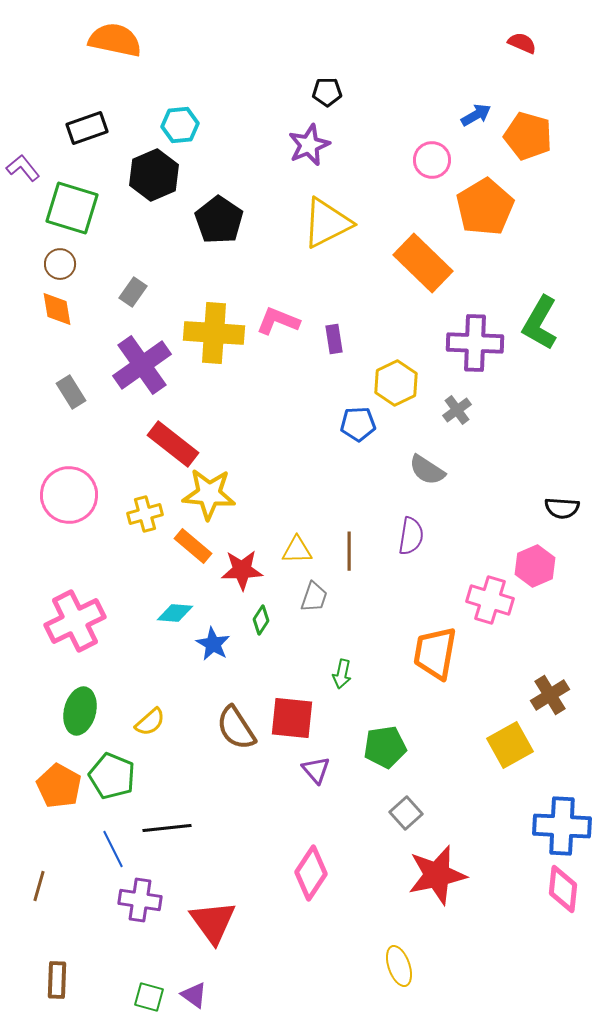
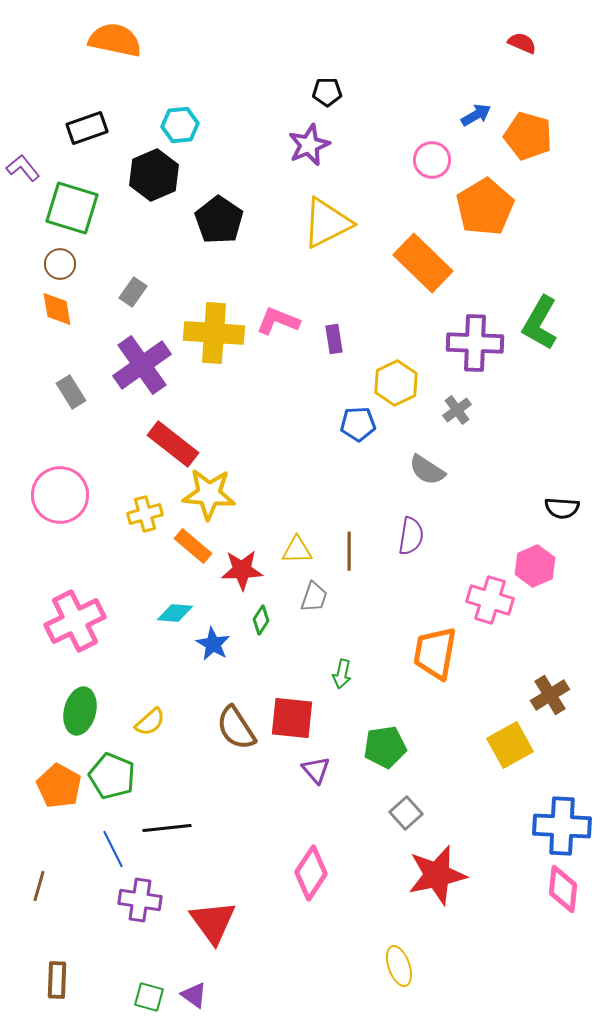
pink circle at (69, 495): moved 9 px left
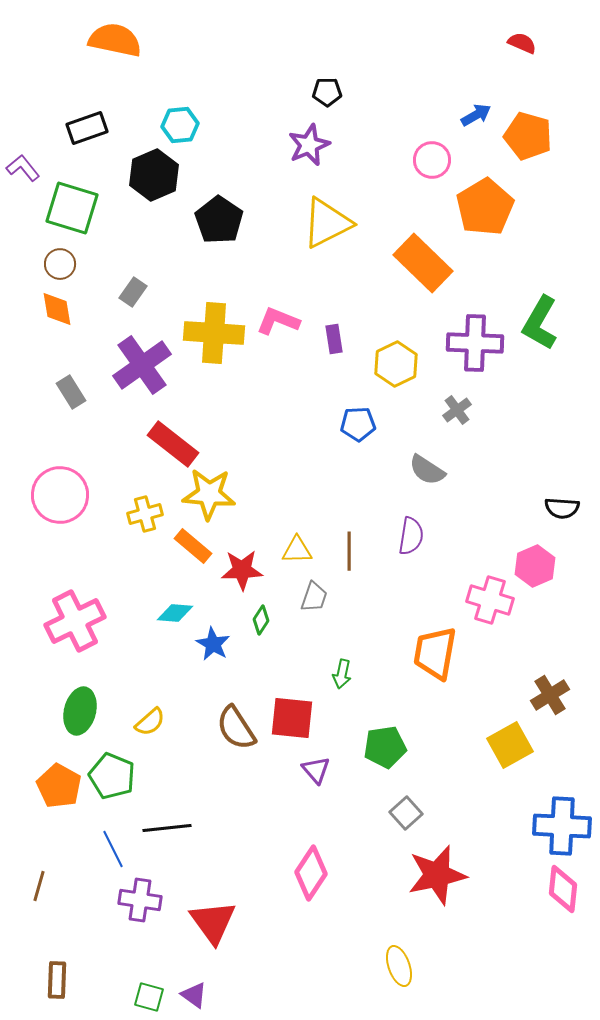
yellow hexagon at (396, 383): moved 19 px up
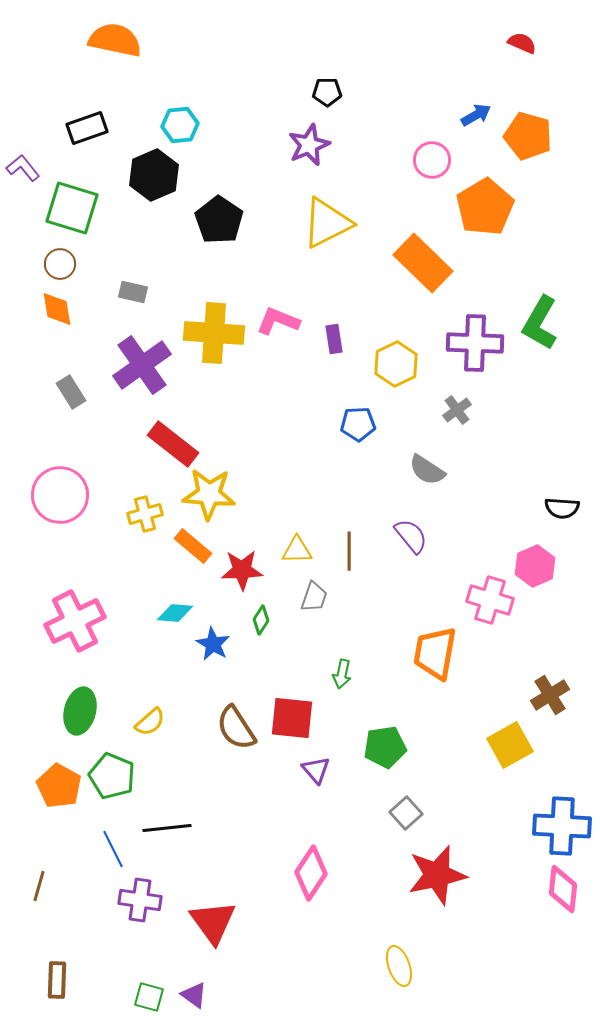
gray rectangle at (133, 292): rotated 68 degrees clockwise
purple semicircle at (411, 536): rotated 48 degrees counterclockwise
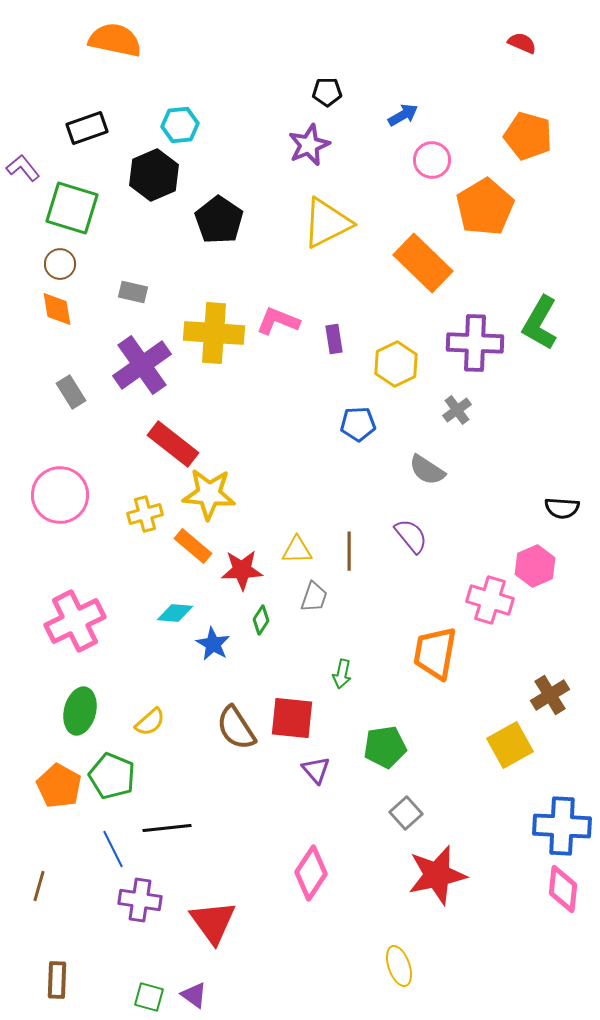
blue arrow at (476, 115): moved 73 px left
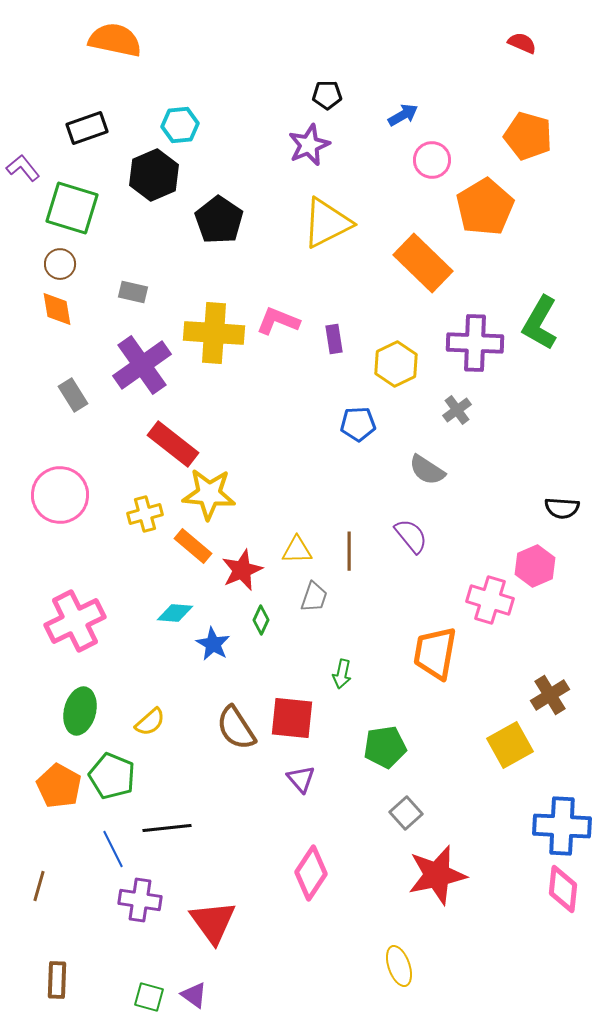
black pentagon at (327, 92): moved 3 px down
gray rectangle at (71, 392): moved 2 px right, 3 px down
red star at (242, 570): rotated 21 degrees counterclockwise
green diamond at (261, 620): rotated 8 degrees counterclockwise
purple triangle at (316, 770): moved 15 px left, 9 px down
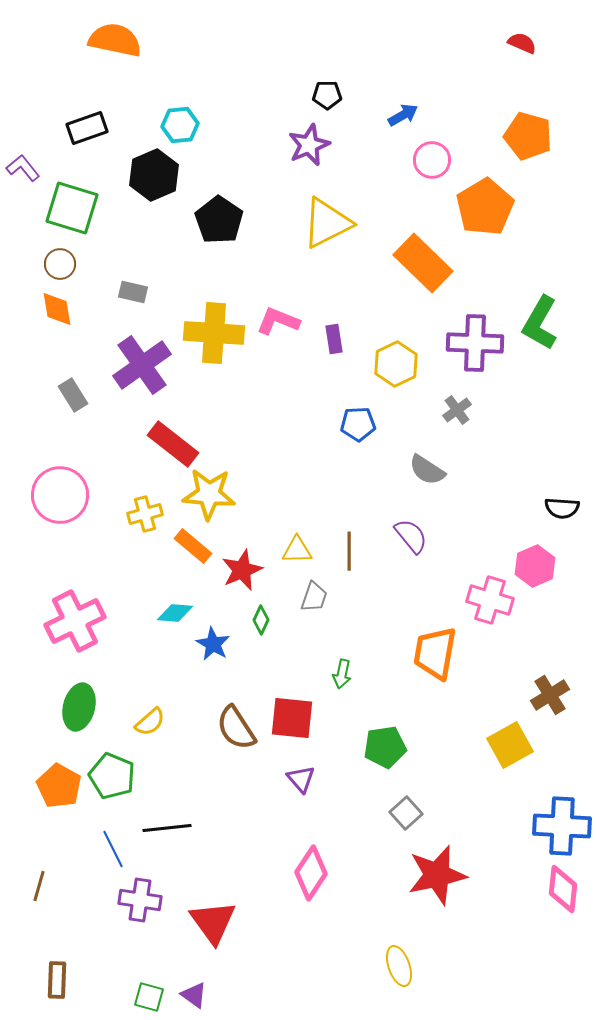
green ellipse at (80, 711): moved 1 px left, 4 px up
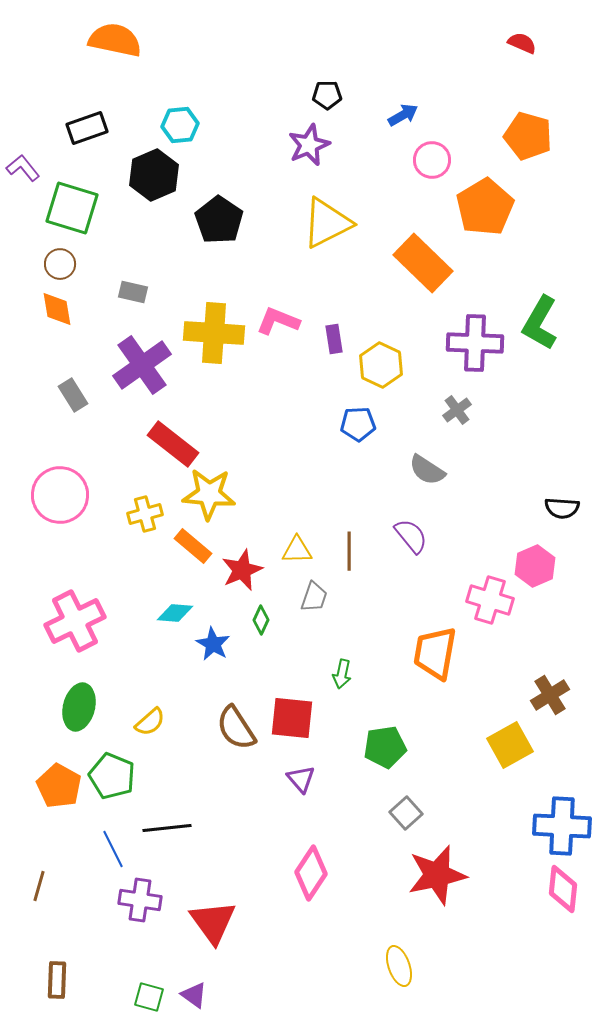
yellow hexagon at (396, 364): moved 15 px left, 1 px down; rotated 9 degrees counterclockwise
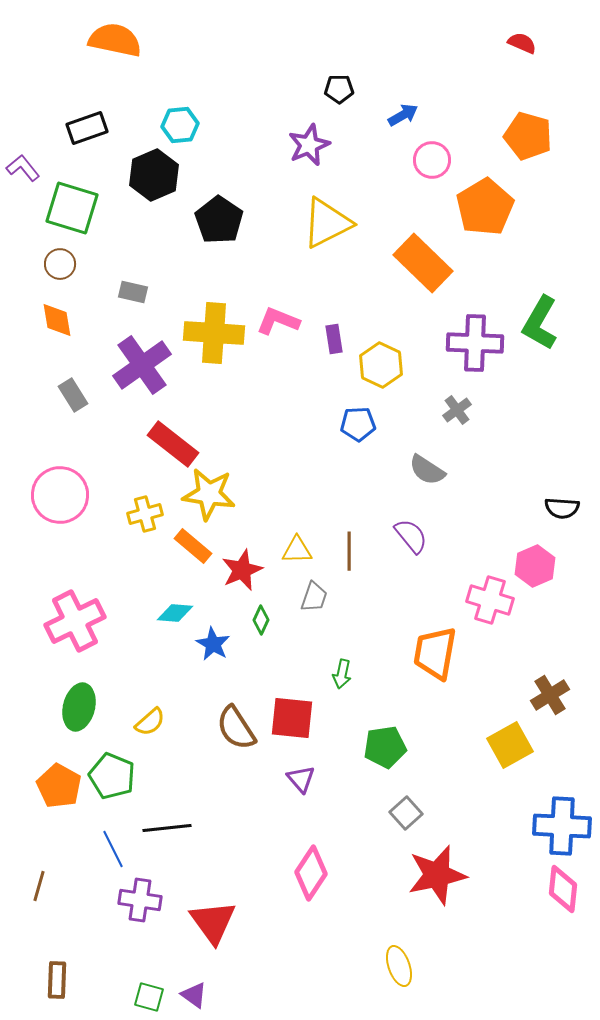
black pentagon at (327, 95): moved 12 px right, 6 px up
orange diamond at (57, 309): moved 11 px down
yellow star at (209, 494): rotated 4 degrees clockwise
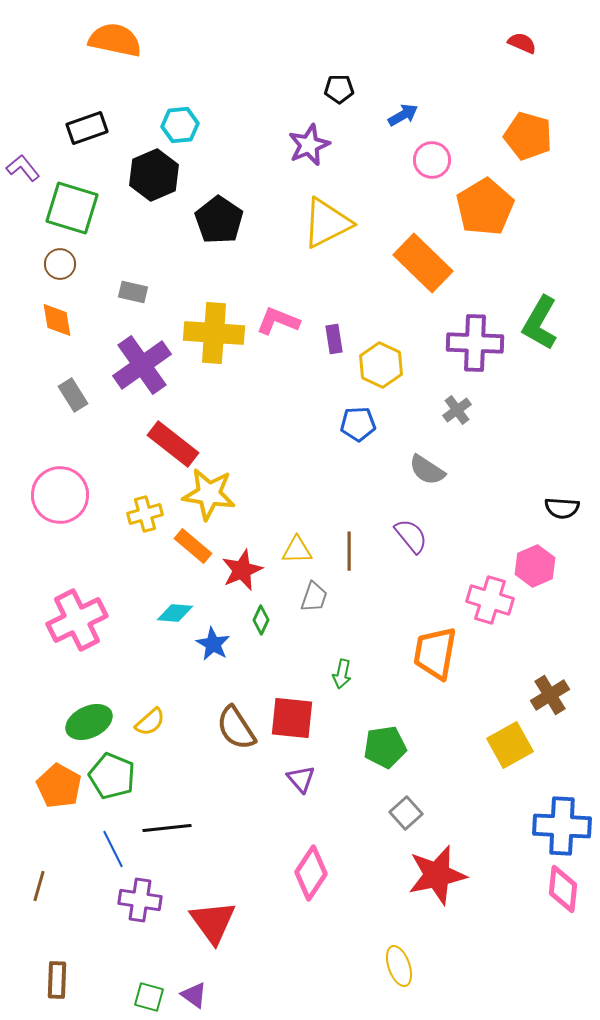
pink cross at (75, 621): moved 2 px right, 1 px up
green ellipse at (79, 707): moved 10 px right, 15 px down; rotated 51 degrees clockwise
